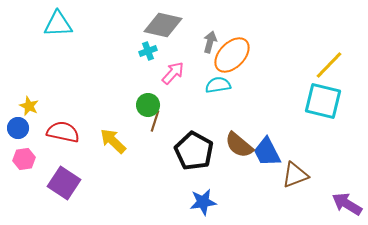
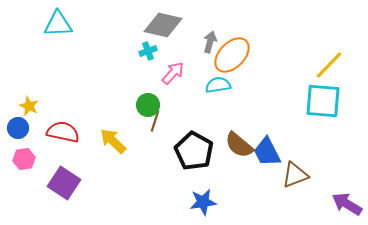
cyan square: rotated 9 degrees counterclockwise
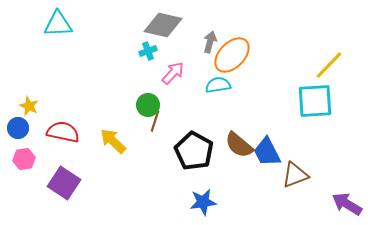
cyan square: moved 8 px left; rotated 9 degrees counterclockwise
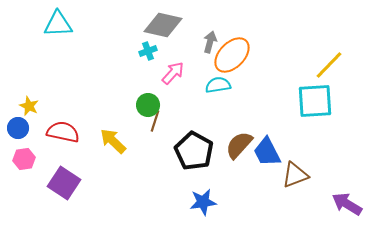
brown semicircle: rotated 92 degrees clockwise
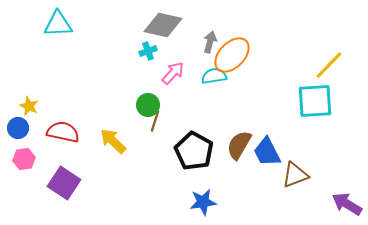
cyan semicircle: moved 4 px left, 9 px up
brown semicircle: rotated 12 degrees counterclockwise
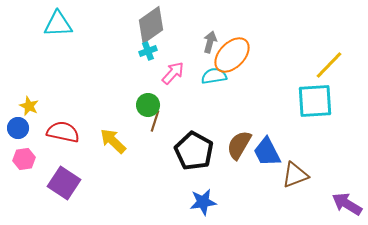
gray diamond: moved 12 px left; rotated 48 degrees counterclockwise
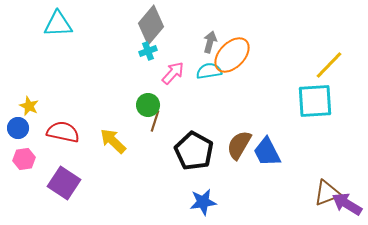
gray diamond: rotated 15 degrees counterclockwise
cyan semicircle: moved 5 px left, 5 px up
brown triangle: moved 32 px right, 18 px down
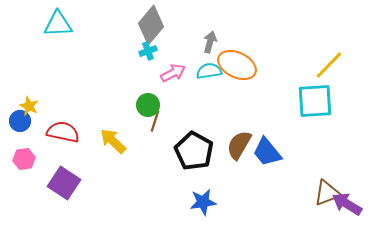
orange ellipse: moved 5 px right, 10 px down; rotated 72 degrees clockwise
pink arrow: rotated 20 degrees clockwise
blue circle: moved 2 px right, 7 px up
blue trapezoid: rotated 12 degrees counterclockwise
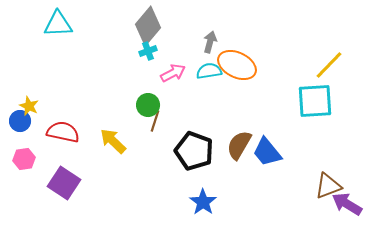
gray diamond: moved 3 px left, 1 px down
black pentagon: rotated 9 degrees counterclockwise
brown triangle: moved 1 px right, 7 px up
blue star: rotated 28 degrees counterclockwise
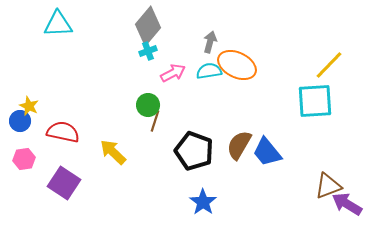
yellow arrow: moved 11 px down
